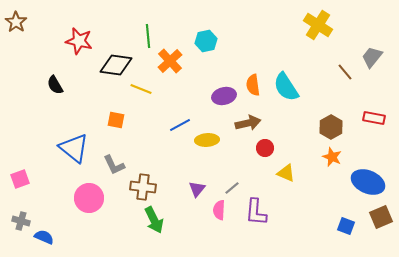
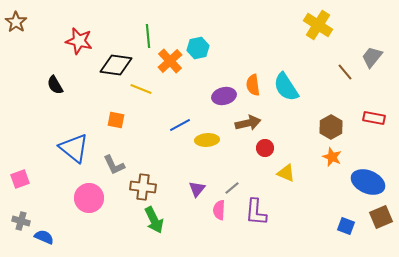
cyan hexagon: moved 8 px left, 7 px down
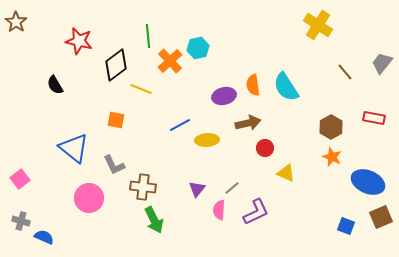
gray trapezoid: moved 10 px right, 6 px down
black diamond: rotated 44 degrees counterclockwise
pink square: rotated 18 degrees counterclockwise
purple L-shape: rotated 120 degrees counterclockwise
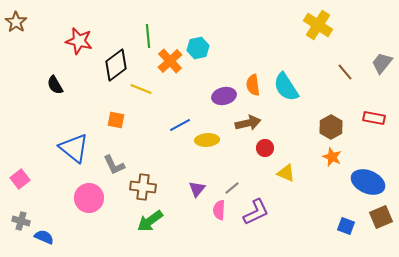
green arrow: moved 4 px left, 1 px down; rotated 80 degrees clockwise
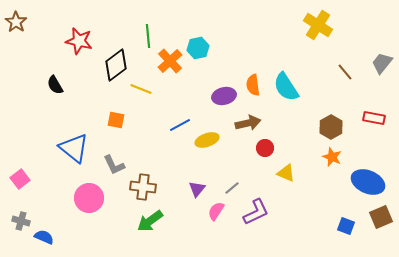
yellow ellipse: rotated 15 degrees counterclockwise
pink semicircle: moved 3 px left, 1 px down; rotated 30 degrees clockwise
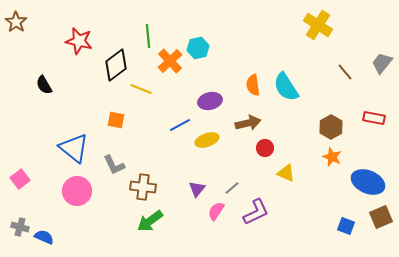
black semicircle: moved 11 px left
purple ellipse: moved 14 px left, 5 px down
pink circle: moved 12 px left, 7 px up
gray cross: moved 1 px left, 6 px down
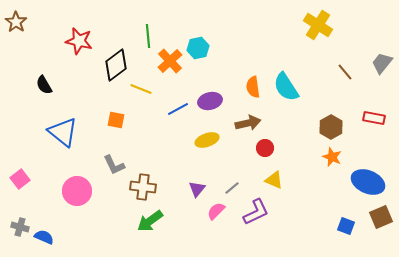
orange semicircle: moved 2 px down
blue line: moved 2 px left, 16 px up
blue triangle: moved 11 px left, 16 px up
yellow triangle: moved 12 px left, 7 px down
pink semicircle: rotated 12 degrees clockwise
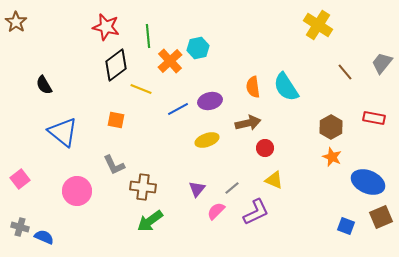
red star: moved 27 px right, 14 px up
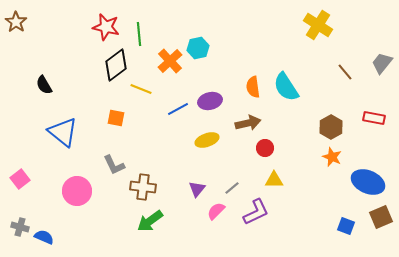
green line: moved 9 px left, 2 px up
orange square: moved 2 px up
yellow triangle: rotated 24 degrees counterclockwise
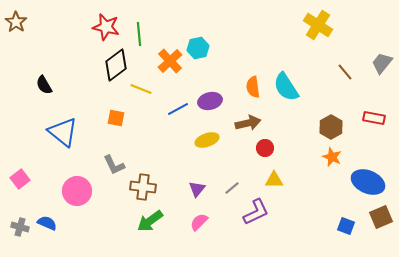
pink semicircle: moved 17 px left, 11 px down
blue semicircle: moved 3 px right, 14 px up
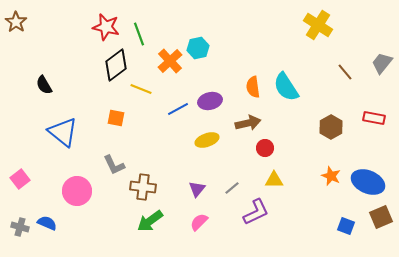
green line: rotated 15 degrees counterclockwise
orange star: moved 1 px left, 19 px down
